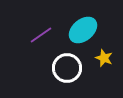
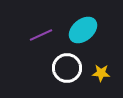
purple line: rotated 10 degrees clockwise
yellow star: moved 3 px left, 15 px down; rotated 18 degrees counterclockwise
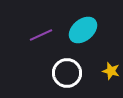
white circle: moved 5 px down
yellow star: moved 10 px right, 2 px up; rotated 12 degrees clockwise
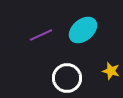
white circle: moved 5 px down
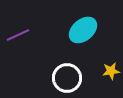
purple line: moved 23 px left
yellow star: rotated 24 degrees counterclockwise
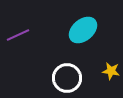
yellow star: rotated 18 degrees clockwise
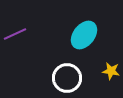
cyan ellipse: moved 1 px right, 5 px down; rotated 12 degrees counterclockwise
purple line: moved 3 px left, 1 px up
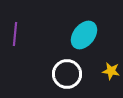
purple line: rotated 60 degrees counterclockwise
white circle: moved 4 px up
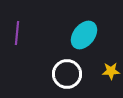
purple line: moved 2 px right, 1 px up
yellow star: rotated 12 degrees counterclockwise
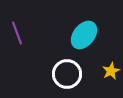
purple line: rotated 25 degrees counterclockwise
yellow star: rotated 24 degrees counterclockwise
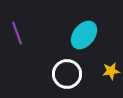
yellow star: rotated 18 degrees clockwise
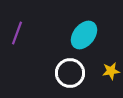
purple line: rotated 40 degrees clockwise
white circle: moved 3 px right, 1 px up
